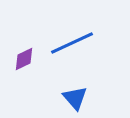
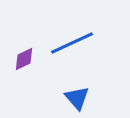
blue triangle: moved 2 px right
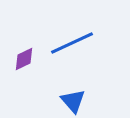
blue triangle: moved 4 px left, 3 px down
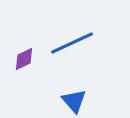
blue triangle: moved 1 px right
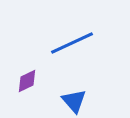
purple diamond: moved 3 px right, 22 px down
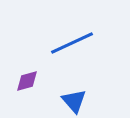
purple diamond: rotated 10 degrees clockwise
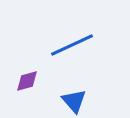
blue line: moved 2 px down
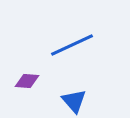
purple diamond: rotated 20 degrees clockwise
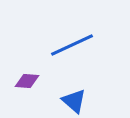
blue triangle: rotated 8 degrees counterclockwise
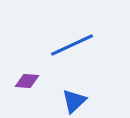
blue triangle: rotated 36 degrees clockwise
